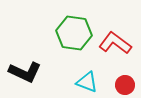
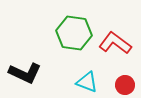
black L-shape: moved 1 px down
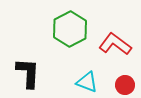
green hexagon: moved 4 px left, 4 px up; rotated 24 degrees clockwise
red L-shape: moved 1 px down
black L-shape: moved 3 px right; rotated 112 degrees counterclockwise
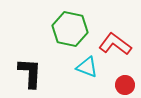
green hexagon: rotated 20 degrees counterclockwise
black L-shape: moved 2 px right
cyan triangle: moved 15 px up
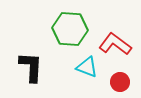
green hexagon: rotated 8 degrees counterclockwise
black L-shape: moved 1 px right, 6 px up
red circle: moved 5 px left, 3 px up
